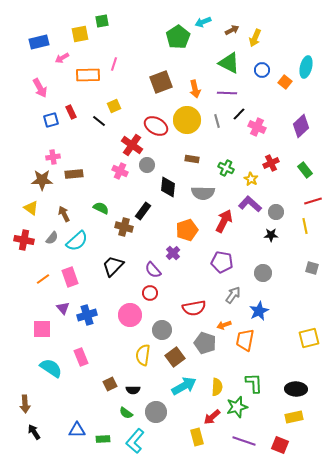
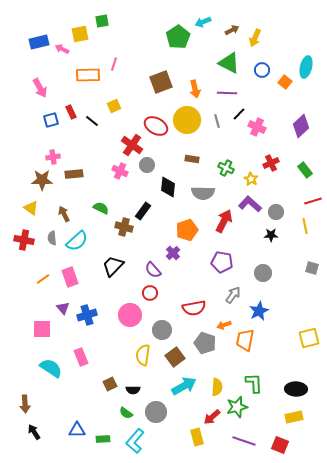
pink arrow at (62, 58): moved 9 px up; rotated 56 degrees clockwise
black line at (99, 121): moved 7 px left
gray semicircle at (52, 238): rotated 136 degrees clockwise
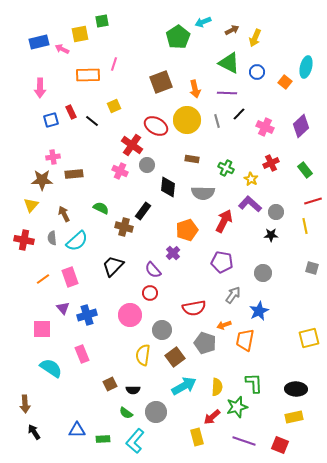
blue circle at (262, 70): moved 5 px left, 2 px down
pink arrow at (40, 88): rotated 30 degrees clockwise
pink cross at (257, 127): moved 8 px right
yellow triangle at (31, 208): moved 3 px up; rotated 35 degrees clockwise
pink rectangle at (81, 357): moved 1 px right, 3 px up
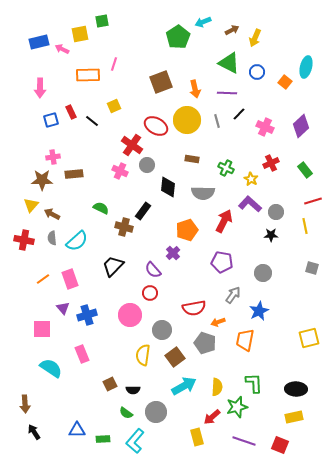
brown arrow at (64, 214): moved 12 px left; rotated 35 degrees counterclockwise
pink rectangle at (70, 277): moved 2 px down
orange arrow at (224, 325): moved 6 px left, 3 px up
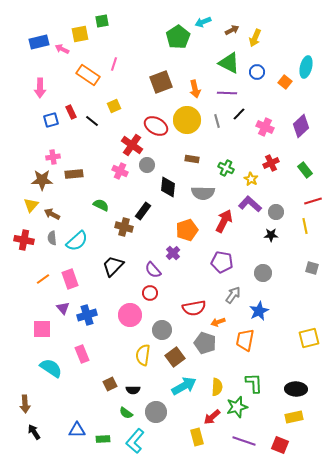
orange rectangle at (88, 75): rotated 35 degrees clockwise
green semicircle at (101, 208): moved 3 px up
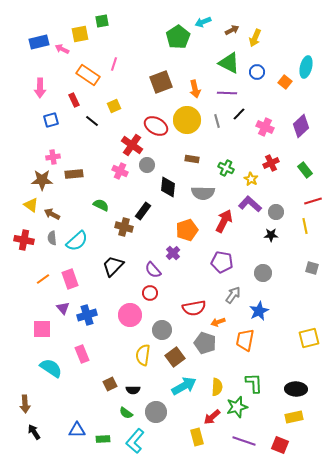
red rectangle at (71, 112): moved 3 px right, 12 px up
yellow triangle at (31, 205): rotated 35 degrees counterclockwise
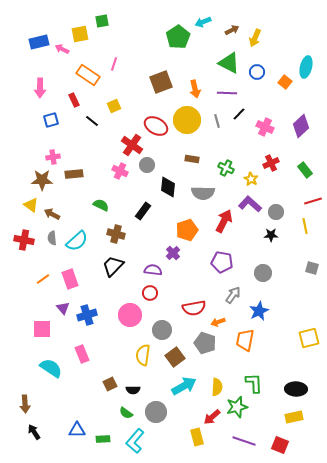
brown cross at (124, 227): moved 8 px left, 7 px down
purple semicircle at (153, 270): rotated 138 degrees clockwise
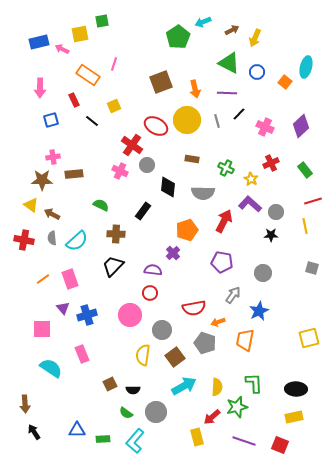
brown cross at (116, 234): rotated 12 degrees counterclockwise
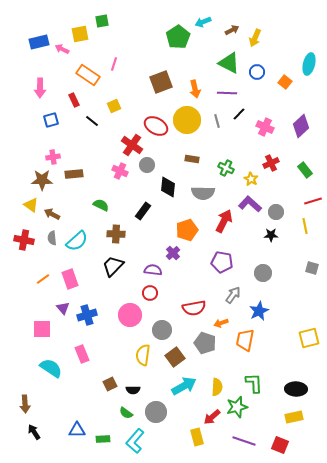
cyan ellipse at (306, 67): moved 3 px right, 3 px up
orange arrow at (218, 322): moved 3 px right, 1 px down
